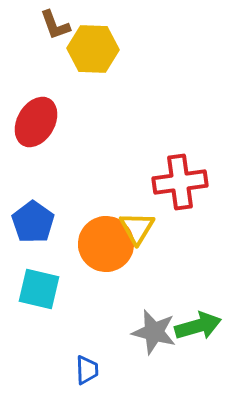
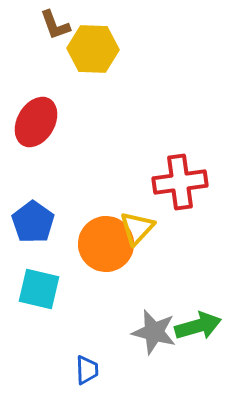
yellow triangle: rotated 12 degrees clockwise
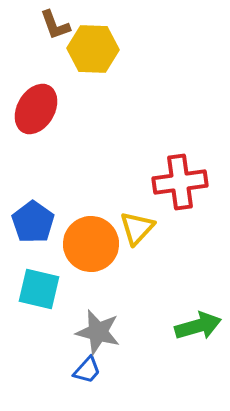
red ellipse: moved 13 px up
orange circle: moved 15 px left
gray star: moved 56 px left
blue trapezoid: rotated 44 degrees clockwise
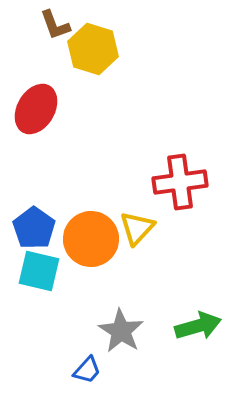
yellow hexagon: rotated 15 degrees clockwise
blue pentagon: moved 1 px right, 6 px down
orange circle: moved 5 px up
cyan square: moved 18 px up
gray star: moved 23 px right, 1 px up; rotated 18 degrees clockwise
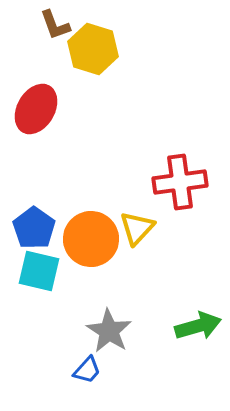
gray star: moved 12 px left
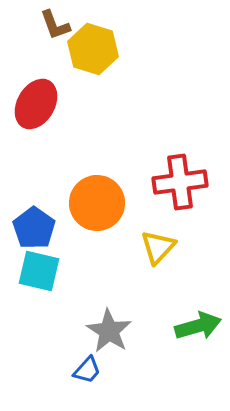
red ellipse: moved 5 px up
yellow triangle: moved 21 px right, 19 px down
orange circle: moved 6 px right, 36 px up
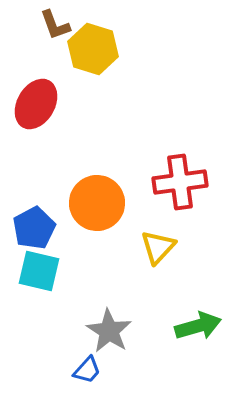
blue pentagon: rotated 9 degrees clockwise
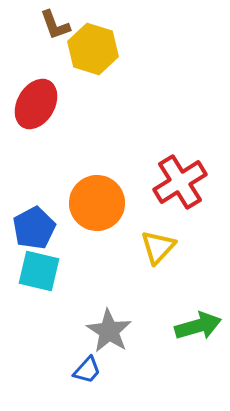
red cross: rotated 24 degrees counterclockwise
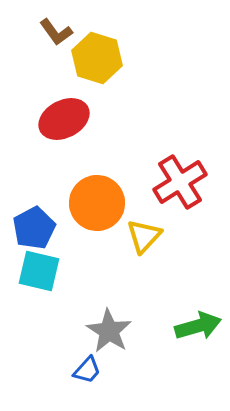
brown L-shape: moved 1 px right, 7 px down; rotated 16 degrees counterclockwise
yellow hexagon: moved 4 px right, 9 px down
red ellipse: moved 28 px right, 15 px down; rotated 33 degrees clockwise
yellow triangle: moved 14 px left, 11 px up
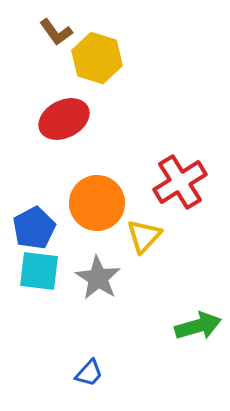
cyan square: rotated 6 degrees counterclockwise
gray star: moved 11 px left, 53 px up
blue trapezoid: moved 2 px right, 3 px down
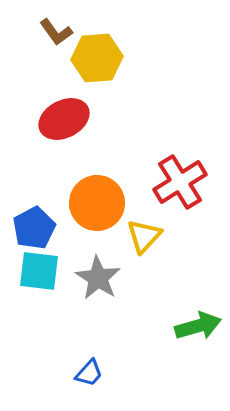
yellow hexagon: rotated 21 degrees counterclockwise
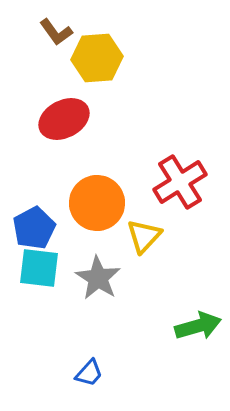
cyan square: moved 3 px up
